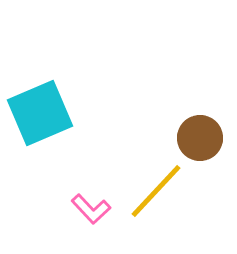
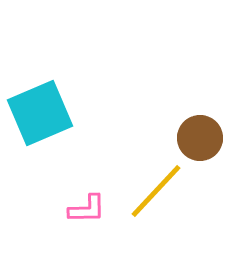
pink L-shape: moved 4 px left; rotated 48 degrees counterclockwise
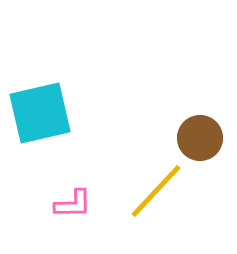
cyan square: rotated 10 degrees clockwise
pink L-shape: moved 14 px left, 5 px up
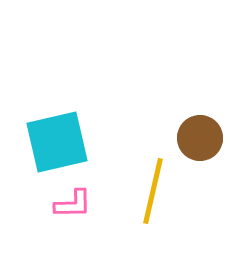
cyan square: moved 17 px right, 29 px down
yellow line: moved 3 px left; rotated 30 degrees counterclockwise
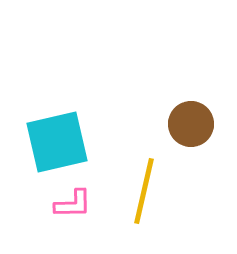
brown circle: moved 9 px left, 14 px up
yellow line: moved 9 px left
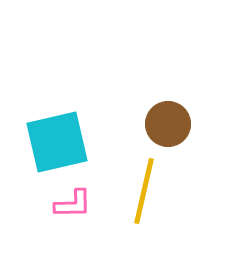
brown circle: moved 23 px left
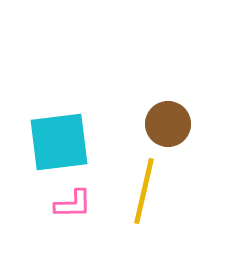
cyan square: moved 2 px right; rotated 6 degrees clockwise
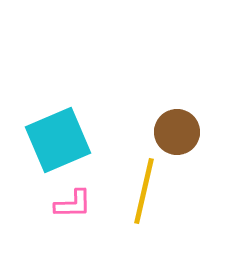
brown circle: moved 9 px right, 8 px down
cyan square: moved 1 px left, 2 px up; rotated 16 degrees counterclockwise
